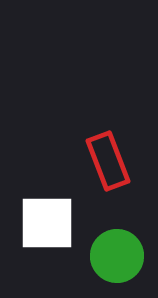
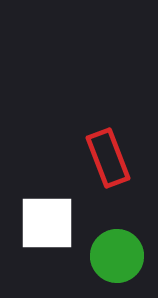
red rectangle: moved 3 px up
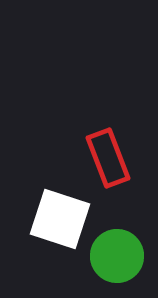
white square: moved 13 px right, 4 px up; rotated 18 degrees clockwise
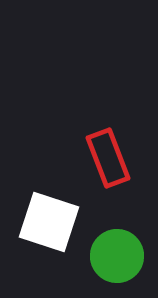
white square: moved 11 px left, 3 px down
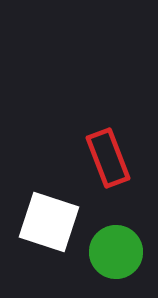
green circle: moved 1 px left, 4 px up
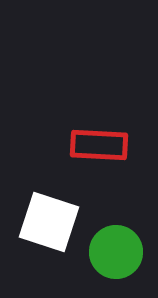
red rectangle: moved 9 px left, 13 px up; rotated 66 degrees counterclockwise
